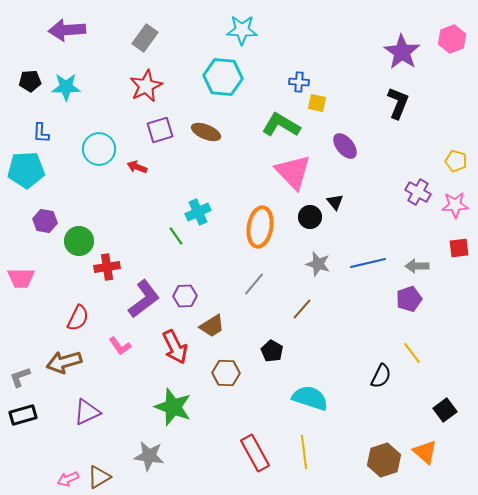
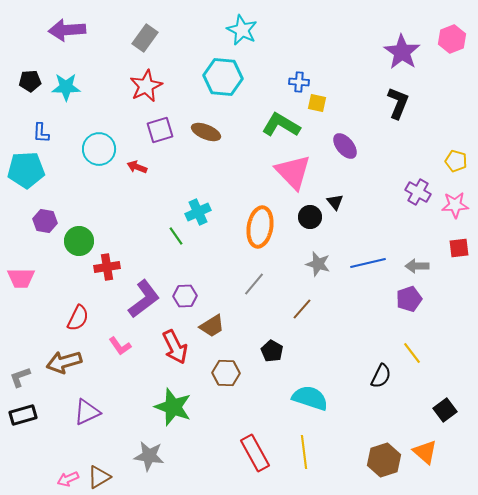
cyan star at (242, 30): rotated 24 degrees clockwise
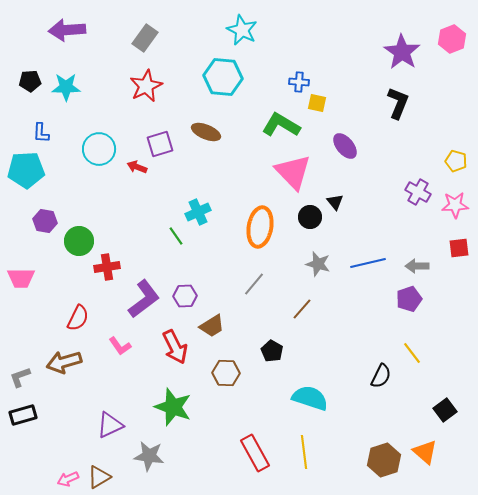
purple square at (160, 130): moved 14 px down
purple triangle at (87, 412): moved 23 px right, 13 px down
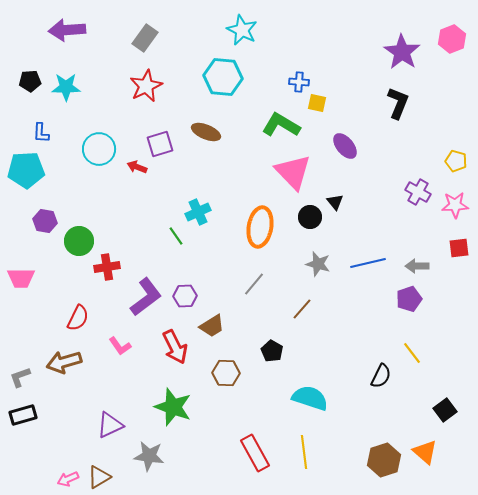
purple L-shape at (144, 299): moved 2 px right, 2 px up
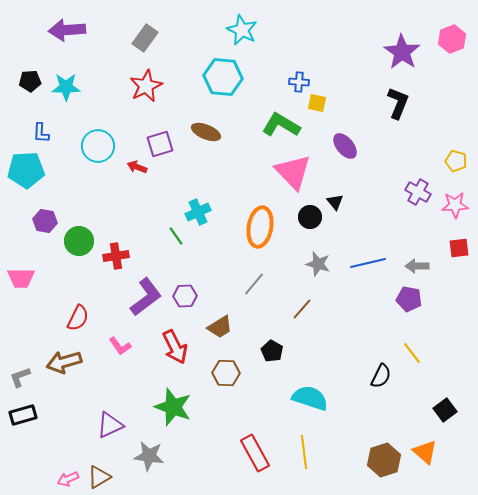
cyan circle at (99, 149): moved 1 px left, 3 px up
red cross at (107, 267): moved 9 px right, 11 px up
purple pentagon at (409, 299): rotated 30 degrees clockwise
brown trapezoid at (212, 326): moved 8 px right, 1 px down
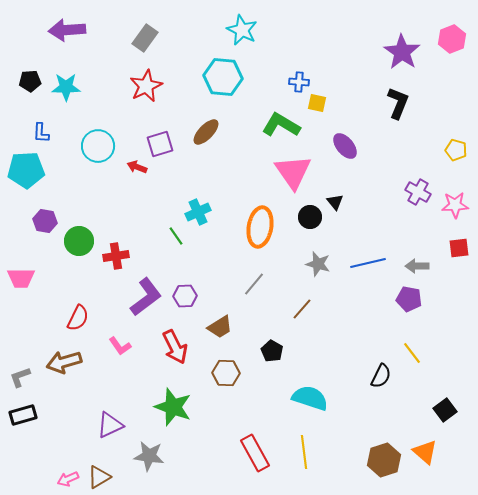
brown ellipse at (206, 132): rotated 68 degrees counterclockwise
yellow pentagon at (456, 161): moved 11 px up
pink triangle at (293, 172): rotated 9 degrees clockwise
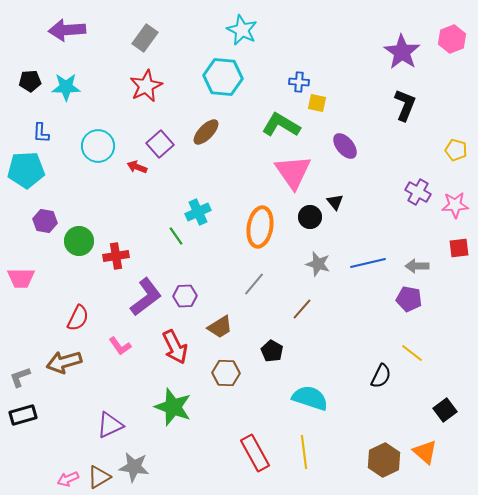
black L-shape at (398, 103): moved 7 px right, 2 px down
purple square at (160, 144): rotated 24 degrees counterclockwise
yellow line at (412, 353): rotated 15 degrees counterclockwise
gray star at (149, 456): moved 15 px left, 11 px down
brown hexagon at (384, 460): rotated 8 degrees counterclockwise
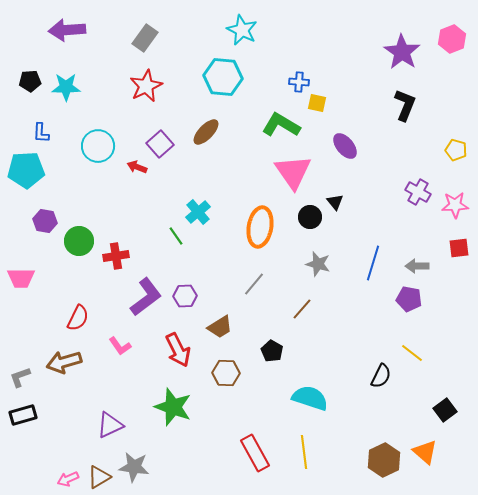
cyan cross at (198, 212): rotated 15 degrees counterclockwise
blue line at (368, 263): moved 5 px right; rotated 60 degrees counterclockwise
red arrow at (175, 347): moved 3 px right, 3 px down
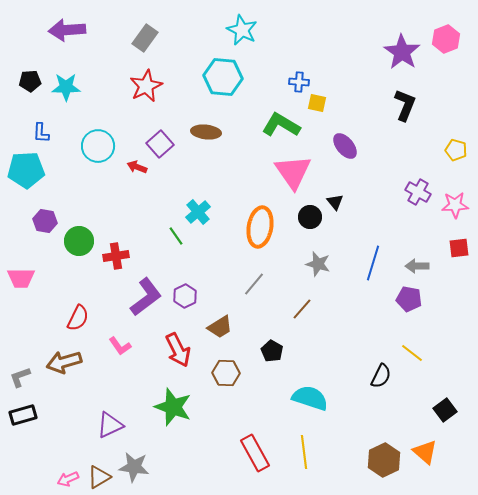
pink hexagon at (452, 39): moved 6 px left
brown ellipse at (206, 132): rotated 52 degrees clockwise
purple hexagon at (185, 296): rotated 25 degrees counterclockwise
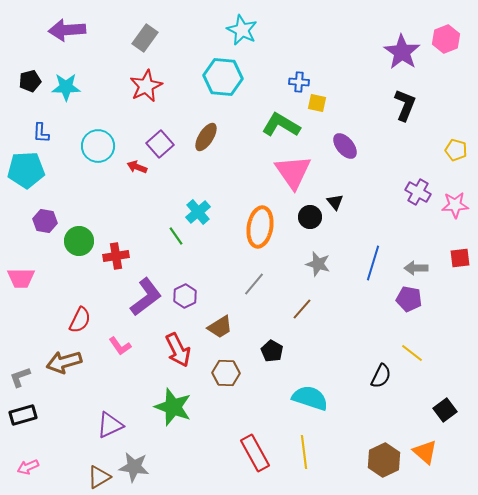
black pentagon at (30, 81): rotated 10 degrees counterclockwise
brown ellipse at (206, 132): moved 5 px down; rotated 64 degrees counterclockwise
red square at (459, 248): moved 1 px right, 10 px down
gray arrow at (417, 266): moved 1 px left, 2 px down
red semicircle at (78, 318): moved 2 px right, 2 px down
pink arrow at (68, 479): moved 40 px left, 12 px up
